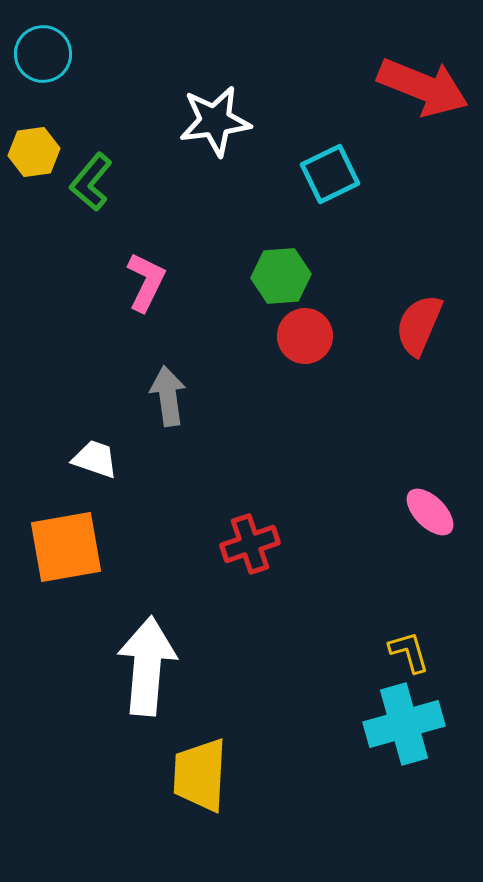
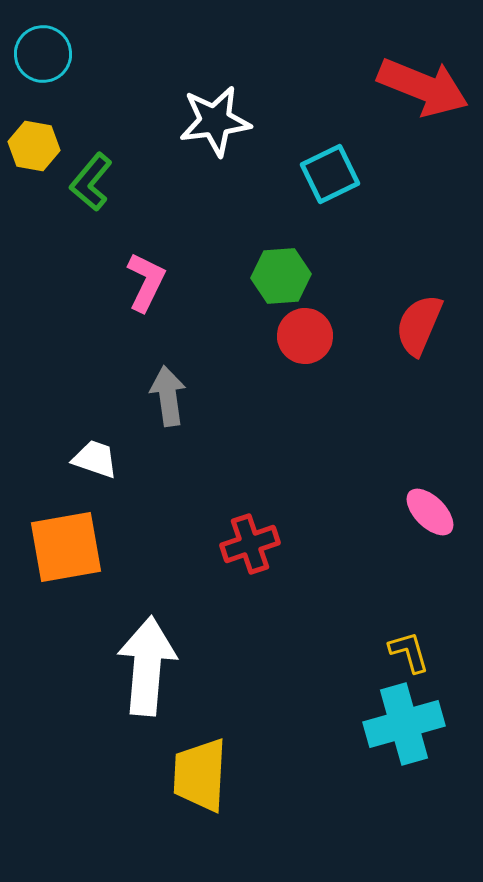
yellow hexagon: moved 6 px up; rotated 18 degrees clockwise
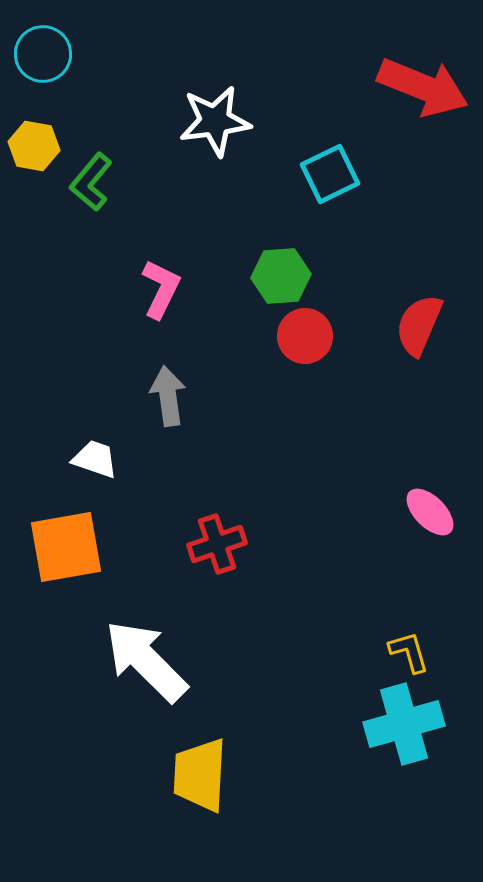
pink L-shape: moved 15 px right, 7 px down
red cross: moved 33 px left
white arrow: moved 1 px left, 5 px up; rotated 50 degrees counterclockwise
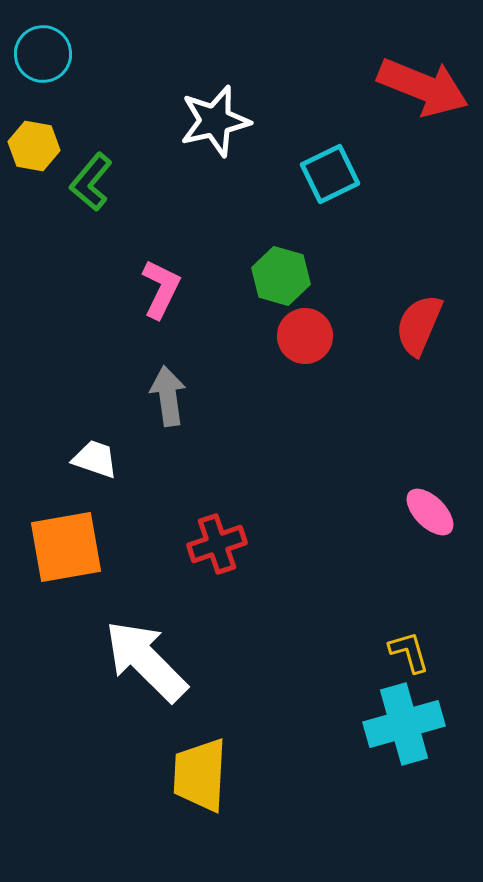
white star: rotated 6 degrees counterclockwise
green hexagon: rotated 20 degrees clockwise
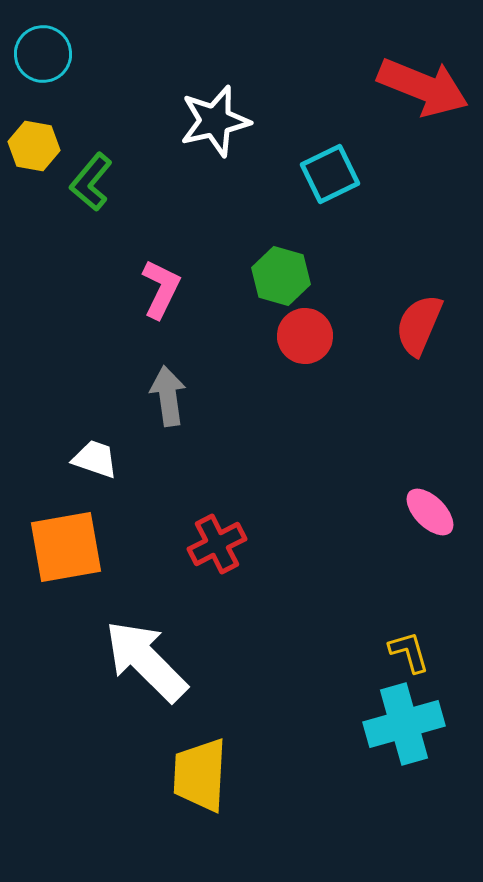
red cross: rotated 8 degrees counterclockwise
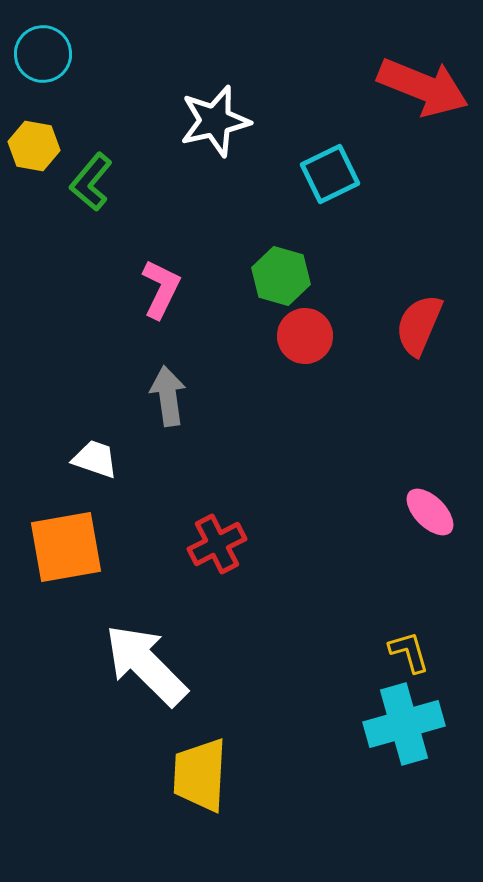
white arrow: moved 4 px down
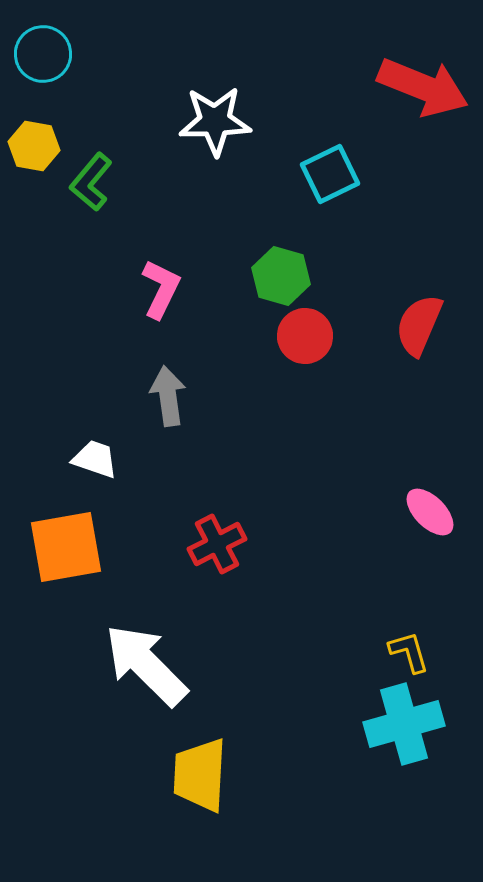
white star: rotated 12 degrees clockwise
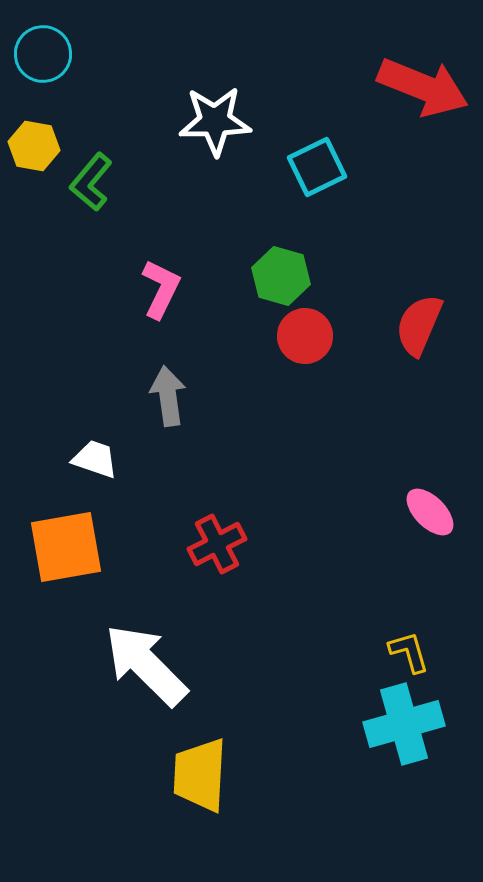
cyan square: moved 13 px left, 7 px up
